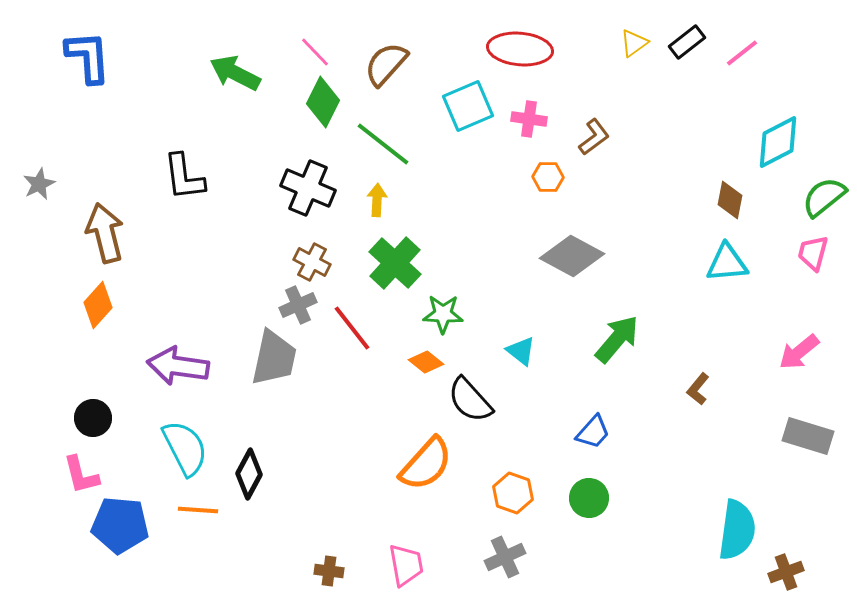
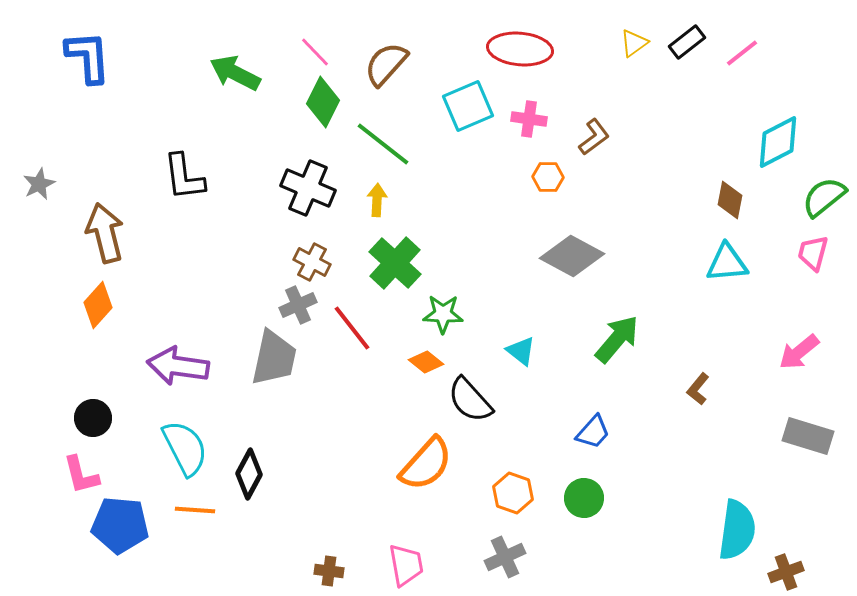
green circle at (589, 498): moved 5 px left
orange line at (198, 510): moved 3 px left
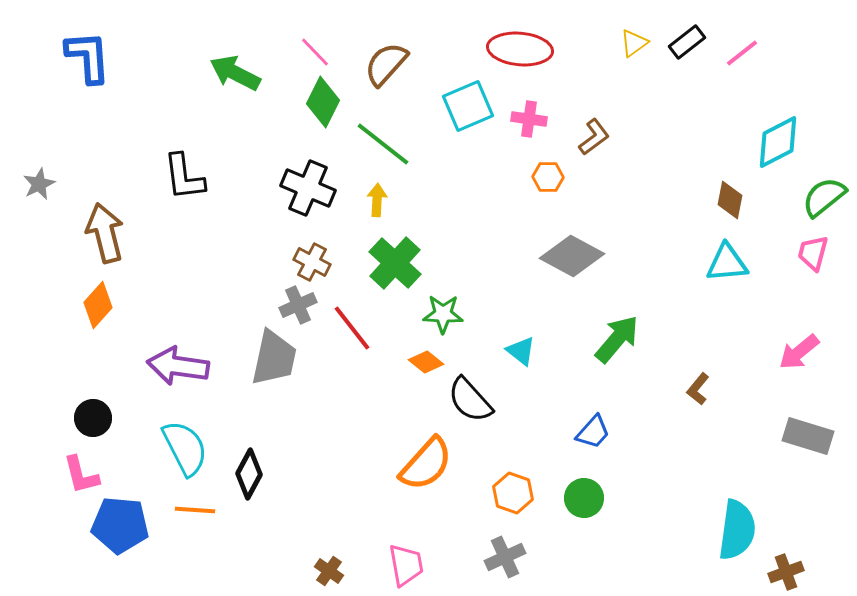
brown cross at (329, 571): rotated 28 degrees clockwise
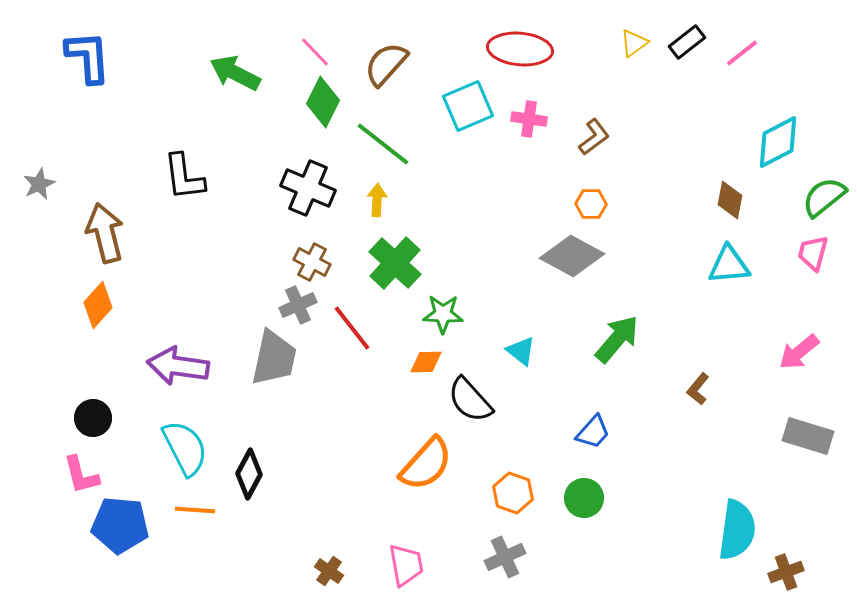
orange hexagon at (548, 177): moved 43 px right, 27 px down
cyan triangle at (727, 263): moved 2 px right, 2 px down
orange diamond at (426, 362): rotated 40 degrees counterclockwise
